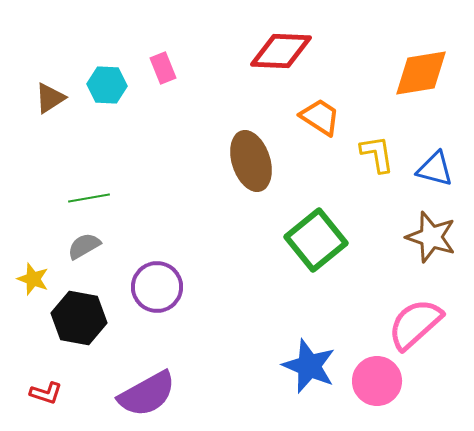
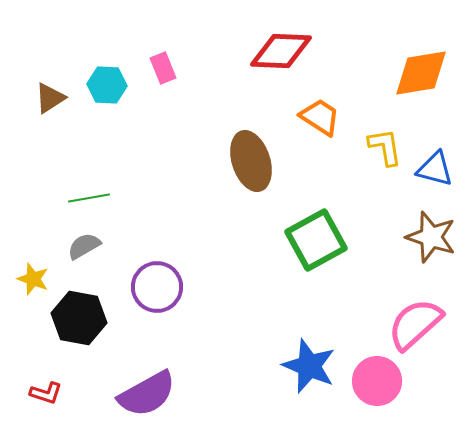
yellow L-shape: moved 8 px right, 7 px up
green square: rotated 10 degrees clockwise
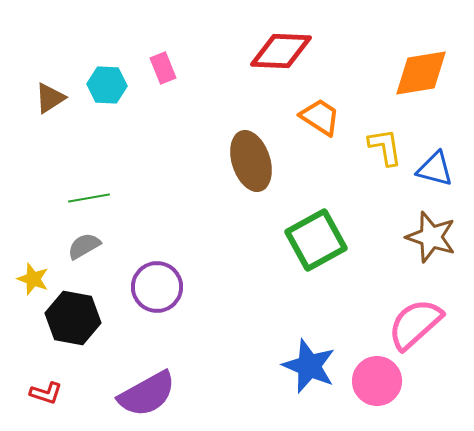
black hexagon: moved 6 px left
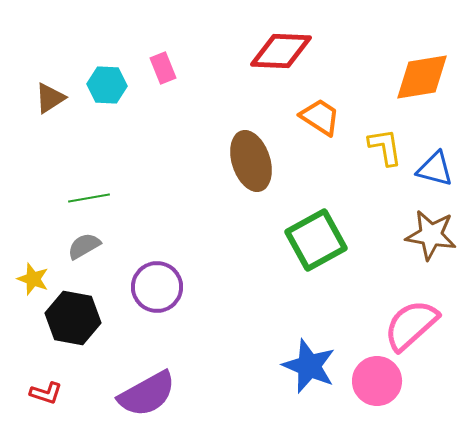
orange diamond: moved 1 px right, 4 px down
brown star: moved 2 px up; rotated 9 degrees counterclockwise
pink semicircle: moved 4 px left, 1 px down
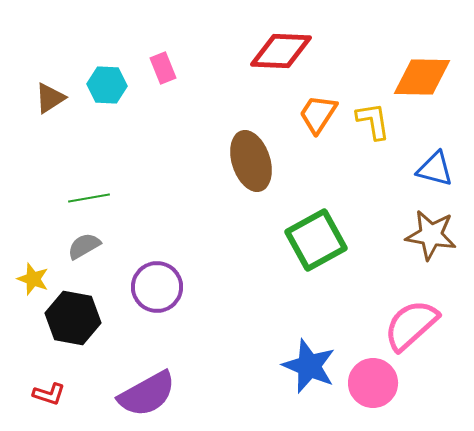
orange diamond: rotated 10 degrees clockwise
orange trapezoid: moved 2 px left, 3 px up; rotated 90 degrees counterclockwise
yellow L-shape: moved 12 px left, 26 px up
pink circle: moved 4 px left, 2 px down
red L-shape: moved 3 px right, 1 px down
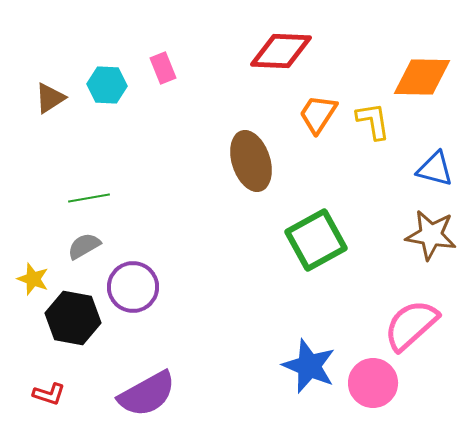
purple circle: moved 24 px left
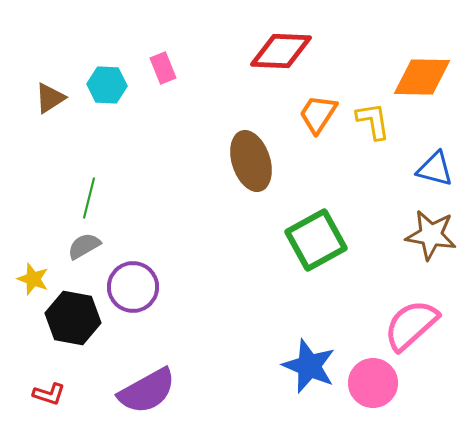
green line: rotated 66 degrees counterclockwise
purple semicircle: moved 3 px up
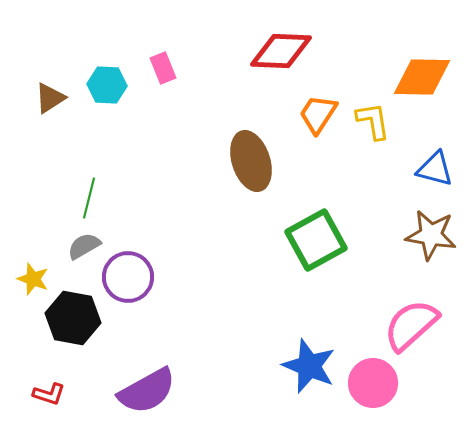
purple circle: moved 5 px left, 10 px up
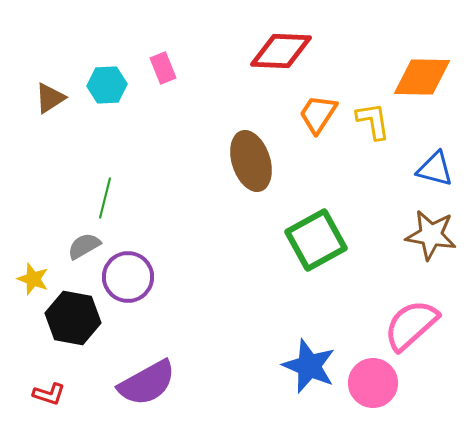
cyan hexagon: rotated 6 degrees counterclockwise
green line: moved 16 px right
purple semicircle: moved 8 px up
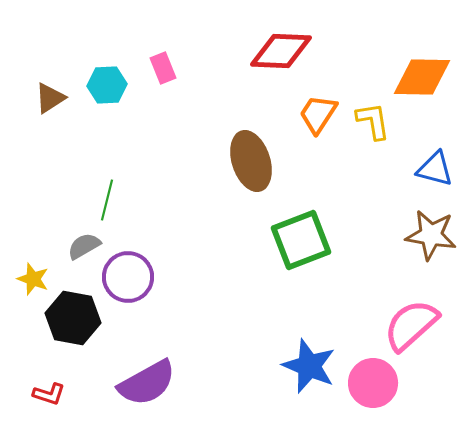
green line: moved 2 px right, 2 px down
green square: moved 15 px left; rotated 8 degrees clockwise
